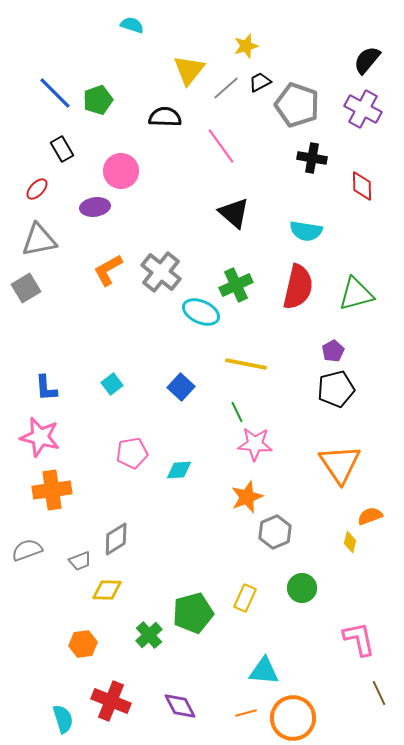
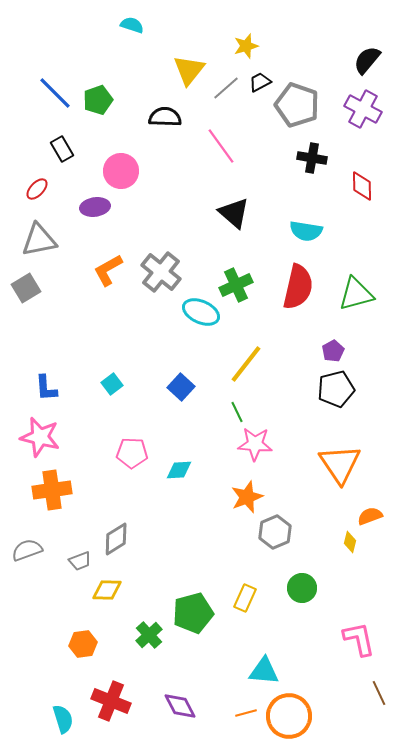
yellow line at (246, 364): rotated 63 degrees counterclockwise
pink pentagon at (132, 453): rotated 12 degrees clockwise
orange circle at (293, 718): moved 4 px left, 2 px up
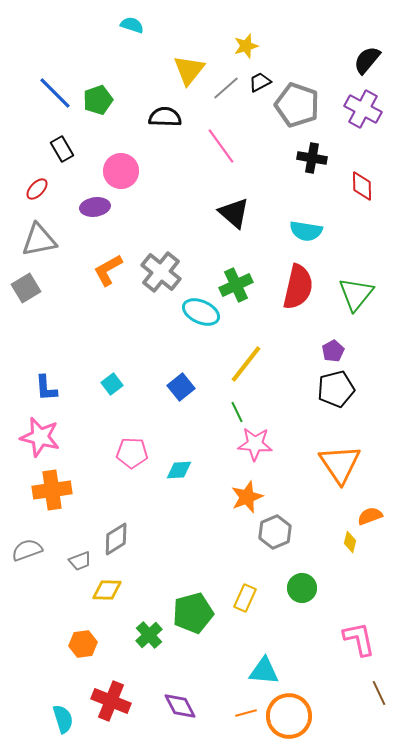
green triangle at (356, 294): rotated 36 degrees counterclockwise
blue square at (181, 387): rotated 8 degrees clockwise
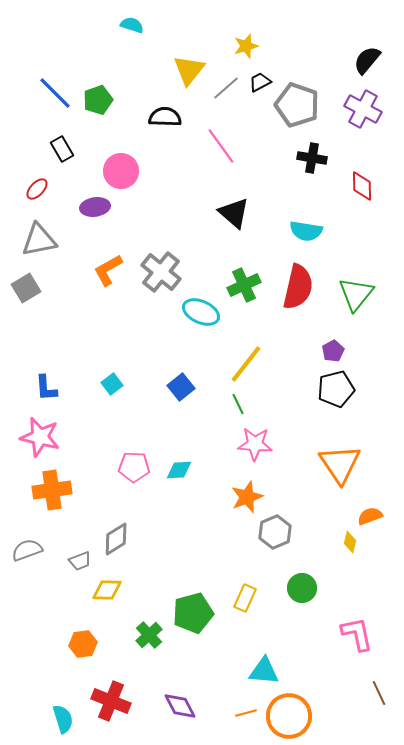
green cross at (236, 285): moved 8 px right
green line at (237, 412): moved 1 px right, 8 px up
pink pentagon at (132, 453): moved 2 px right, 14 px down
pink L-shape at (359, 639): moved 2 px left, 5 px up
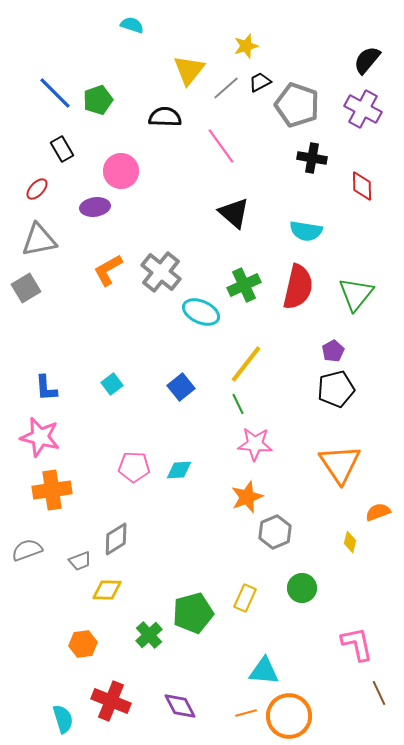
orange semicircle at (370, 516): moved 8 px right, 4 px up
pink L-shape at (357, 634): moved 10 px down
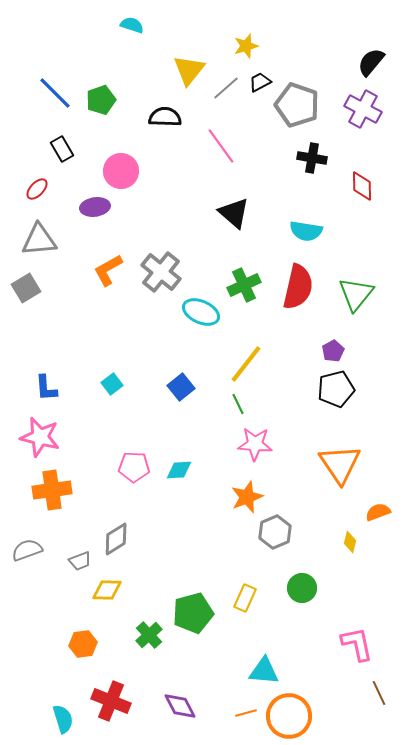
black semicircle at (367, 60): moved 4 px right, 2 px down
green pentagon at (98, 100): moved 3 px right
gray triangle at (39, 240): rotated 6 degrees clockwise
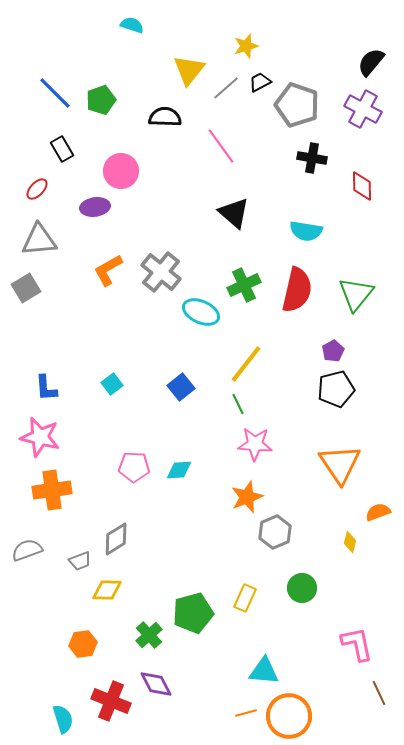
red semicircle at (298, 287): moved 1 px left, 3 px down
purple diamond at (180, 706): moved 24 px left, 22 px up
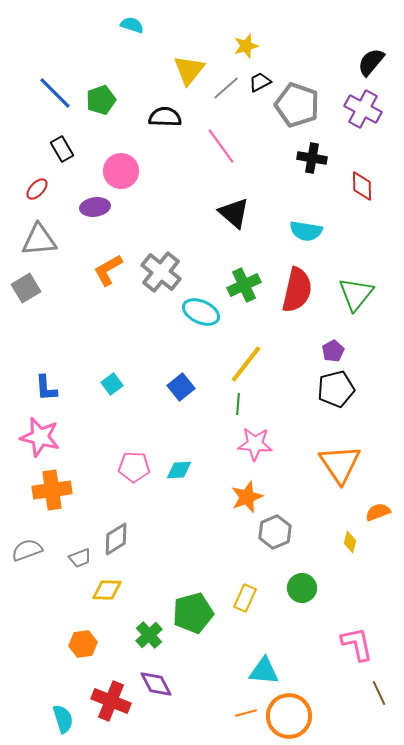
green line at (238, 404): rotated 30 degrees clockwise
gray trapezoid at (80, 561): moved 3 px up
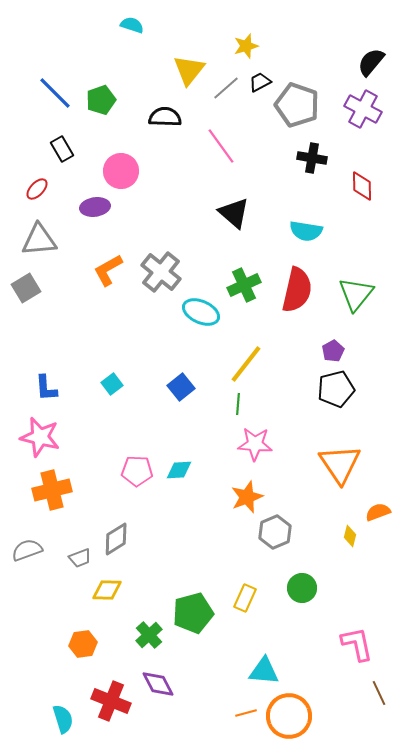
pink pentagon at (134, 467): moved 3 px right, 4 px down
orange cross at (52, 490): rotated 6 degrees counterclockwise
yellow diamond at (350, 542): moved 6 px up
purple diamond at (156, 684): moved 2 px right
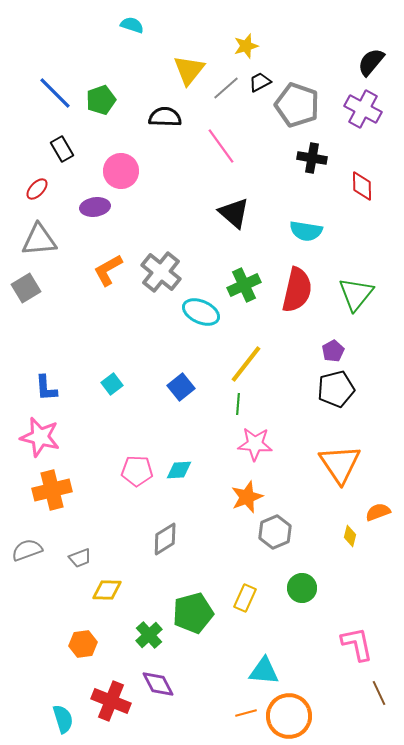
gray diamond at (116, 539): moved 49 px right
